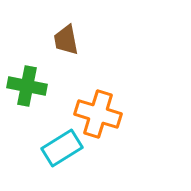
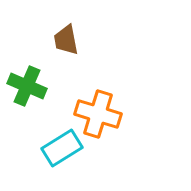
green cross: rotated 12 degrees clockwise
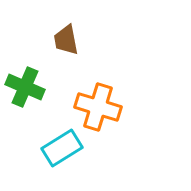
green cross: moved 2 px left, 1 px down
orange cross: moved 7 px up
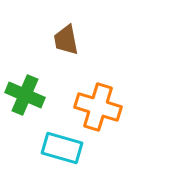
green cross: moved 8 px down
cyan rectangle: rotated 48 degrees clockwise
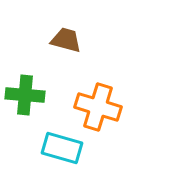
brown trapezoid: rotated 116 degrees clockwise
green cross: rotated 18 degrees counterclockwise
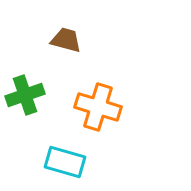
green cross: rotated 24 degrees counterclockwise
cyan rectangle: moved 3 px right, 14 px down
